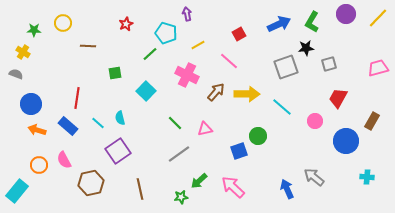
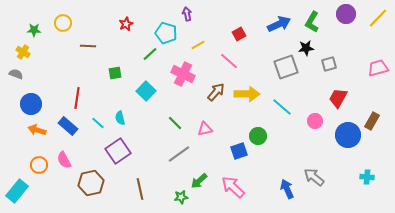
pink cross at (187, 75): moved 4 px left, 1 px up
blue circle at (346, 141): moved 2 px right, 6 px up
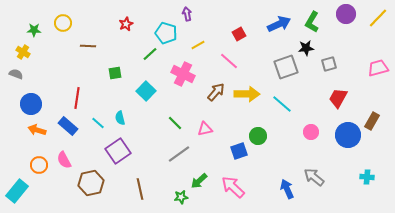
cyan line at (282, 107): moved 3 px up
pink circle at (315, 121): moved 4 px left, 11 px down
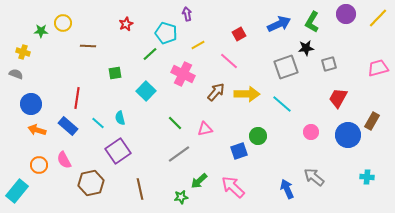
green star at (34, 30): moved 7 px right, 1 px down
yellow cross at (23, 52): rotated 16 degrees counterclockwise
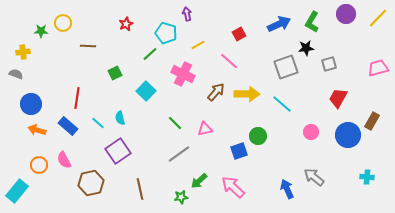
yellow cross at (23, 52): rotated 24 degrees counterclockwise
green square at (115, 73): rotated 16 degrees counterclockwise
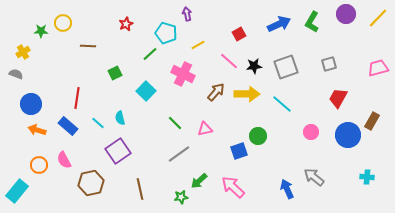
black star at (306, 48): moved 52 px left, 18 px down
yellow cross at (23, 52): rotated 24 degrees counterclockwise
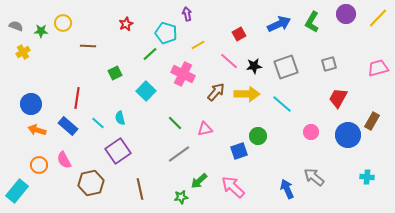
gray semicircle at (16, 74): moved 48 px up
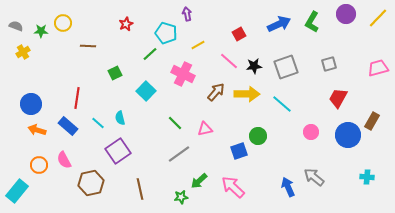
blue arrow at (287, 189): moved 1 px right, 2 px up
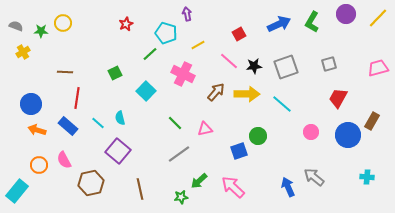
brown line at (88, 46): moved 23 px left, 26 px down
purple square at (118, 151): rotated 15 degrees counterclockwise
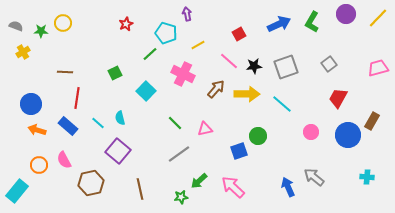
gray square at (329, 64): rotated 21 degrees counterclockwise
brown arrow at (216, 92): moved 3 px up
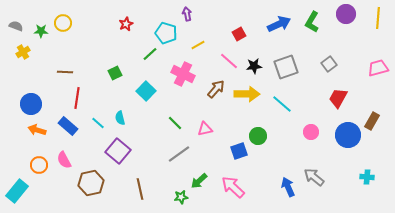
yellow line at (378, 18): rotated 40 degrees counterclockwise
